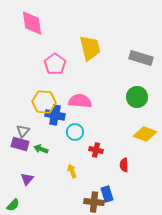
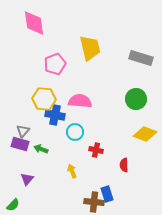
pink diamond: moved 2 px right
pink pentagon: rotated 15 degrees clockwise
green circle: moved 1 px left, 2 px down
yellow hexagon: moved 3 px up
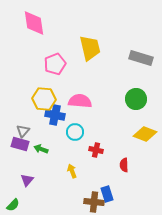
purple triangle: moved 1 px down
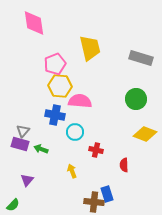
yellow hexagon: moved 16 px right, 13 px up
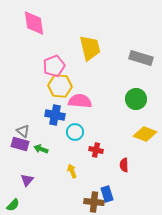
pink pentagon: moved 1 px left, 2 px down
gray triangle: rotated 32 degrees counterclockwise
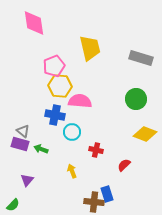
cyan circle: moved 3 px left
red semicircle: rotated 48 degrees clockwise
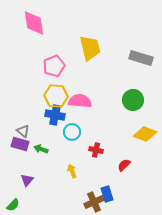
yellow hexagon: moved 4 px left, 10 px down
green circle: moved 3 px left, 1 px down
brown cross: rotated 30 degrees counterclockwise
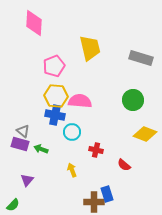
pink diamond: rotated 12 degrees clockwise
red semicircle: rotated 96 degrees counterclockwise
yellow arrow: moved 1 px up
brown cross: rotated 24 degrees clockwise
